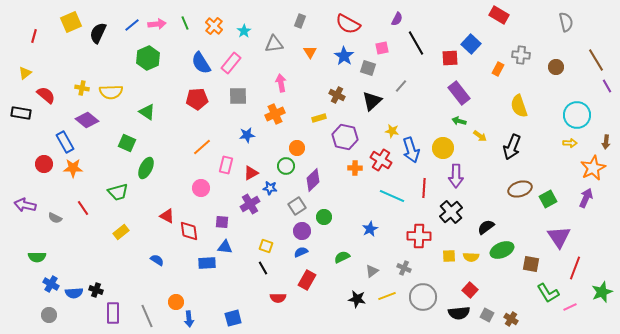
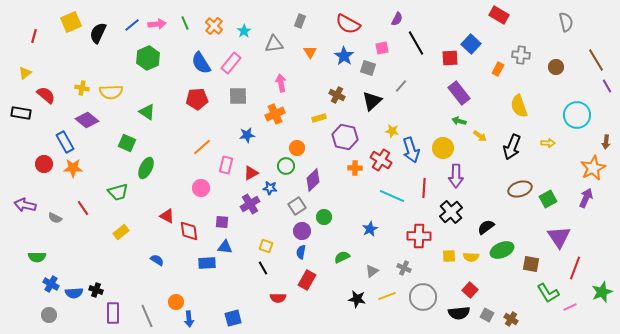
yellow arrow at (570, 143): moved 22 px left
blue semicircle at (301, 252): rotated 56 degrees counterclockwise
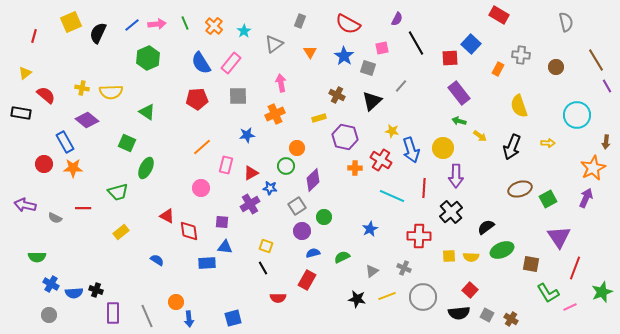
gray triangle at (274, 44): rotated 30 degrees counterclockwise
red line at (83, 208): rotated 56 degrees counterclockwise
blue semicircle at (301, 252): moved 12 px right, 1 px down; rotated 64 degrees clockwise
